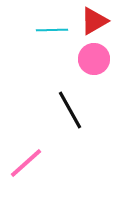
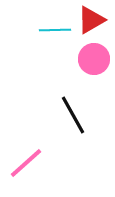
red triangle: moved 3 px left, 1 px up
cyan line: moved 3 px right
black line: moved 3 px right, 5 px down
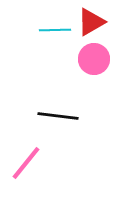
red triangle: moved 2 px down
black line: moved 15 px left, 1 px down; rotated 54 degrees counterclockwise
pink line: rotated 9 degrees counterclockwise
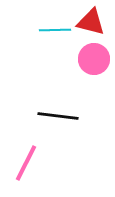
red triangle: rotated 44 degrees clockwise
pink line: rotated 12 degrees counterclockwise
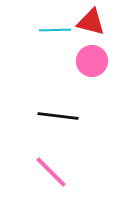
pink circle: moved 2 px left, 2 px down
pink line: moved 25 px right, 9 px down; rotated 72 degrees counterclockwise
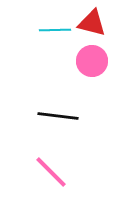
red triangle: moved 1 px right, 1 px down
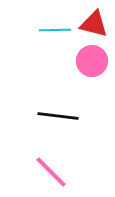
red triangle: moved 2 px right, 1 px down
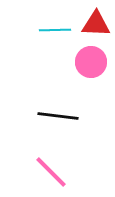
red triangle: moved 2 px right; rotated 12 degrees counterclockwise
pink circle: moved 1 px left, 1 px down
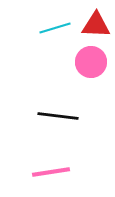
red triangle: moved 1 px down
cyan line: moved 2 px up; rotated 16 degrees counterclockwise
pink line: rotated 54 degrees counterclockwise
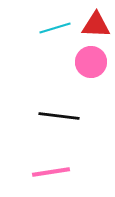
black line: moved 1 px right
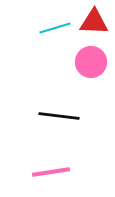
red triangle: moved 2 px left, 3 px up
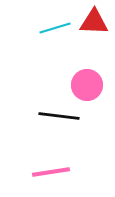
pink circle: moved 4 px left, 23 px down
